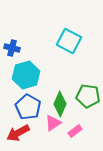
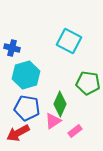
green pentagon: moved 13 px up
blue pentagon: moved 1 px left, 1 px down; rotated 20 degrees counterclockwise
pink triangle: moved 2 px up
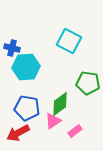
cyan hexagon: moved 8 px up; rotated 12 degrees clockwise
green diamond: rotated 30 degrees clockwise
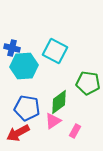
cyan square: moved 14 px left, 10 px down
cyan hexagon: moved 2 px left, 1 px up
green diamond: moved 1 px left, 2 px up
pink rectangle: rotated 24 degrees counterclockwise
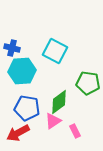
cyan hexagon: moved 2 px left, 5 px down
pink rectangle: rotated 56 degrees counterclockwise
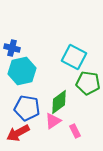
cyan square: moved 19 px right, 6 px down
cyan hexagon: rotated 8 degrees counterclockwise
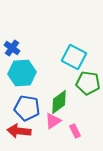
blue cross: rotated 21 degrees clockwise
cyan hexagon: moved 2 px down; rotated 8 degrees clockwise
red arrow: moved 1 px right, 2 px up; rotated 35 degrees clockwise
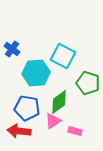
blue cross: moved 1 px down
cyan square: moved 11 px left, 1 px up
cyan hexagon: moved 14 px right
green pentagon: rotated 10 degrees clockwise
pink rectangle: rotated 48 degrees counterclockwise
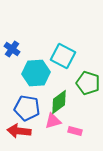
pink triangle: rotated 18 degrees clockwise
